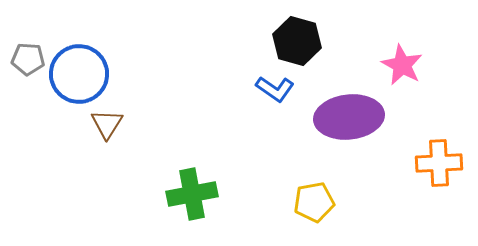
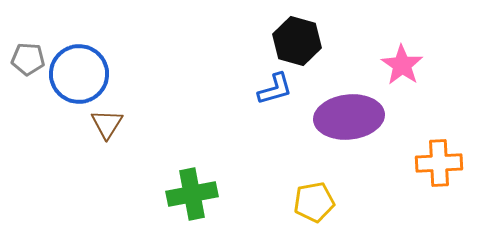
pink star: rotated 6 degrees clockwise
blue L-shape: rotated 51 degrees counterclockwise
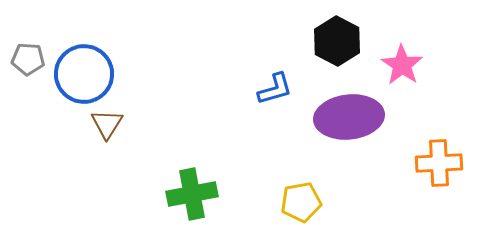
black hexagon: moved 40 px right; rotated 12 degrees clockwise
blue circle: moved 5 px right
yellow pentagon: moved 13 px left
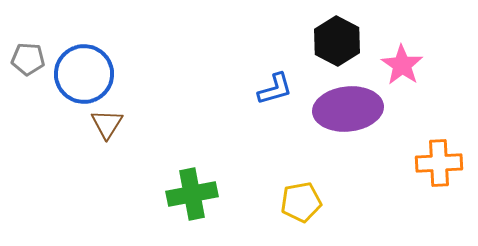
purple ellipse: moved 1 px left, 8 px up
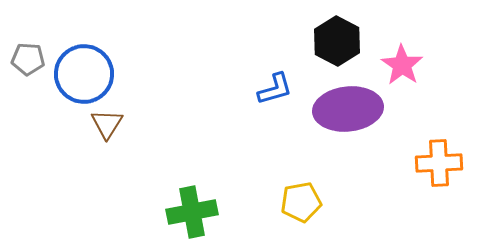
green cross: moved 18 px down
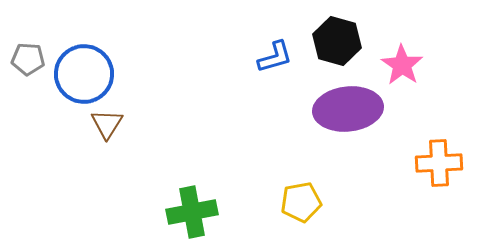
black hexagon: rotated 12 degrees counterclockwise
blue L-shape: moved 32 px up
